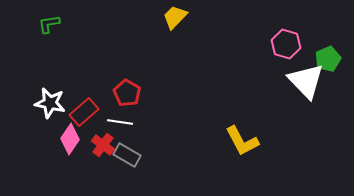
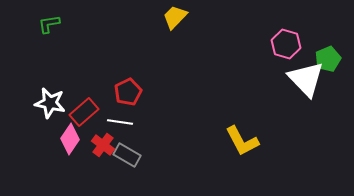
white triangle: moved 2 px up
red pentagon: moved 1 px right, 1 px up; rotated 16 degrees clockwise
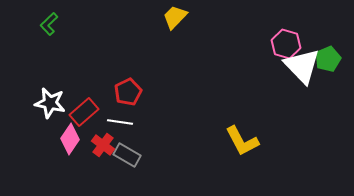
green L-shape: rotated 35 degrees counterclockwise
white triangle: moved 4 px left, 13 px up
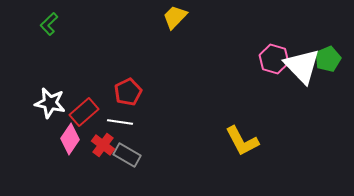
pink hexagon: moved 12 px left, 15 px down
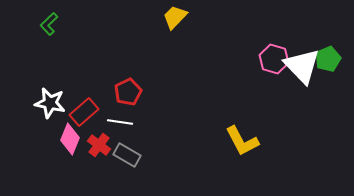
pink diamond: rotated 12 degrees counterclockwise
red cross: moved 4 px left
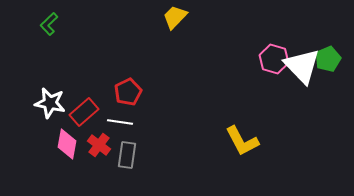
pink diamond: moved 3 px left, 5 px down; rotated 12 degrees counterclockwise
gray rectangle: rotated 68 degrees clockwise
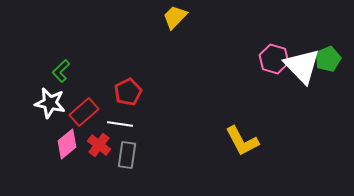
green L-shape: moved 12 px right, 47 px down
white line: moved 2 px down
pink diamond: rotated 40 degrees clockwise
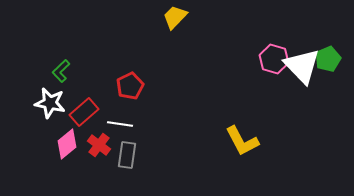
red pentagon: moved 2 px right, 6 px up
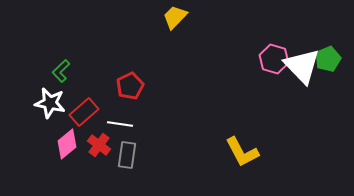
yellow L-shape: moved 11 px down
